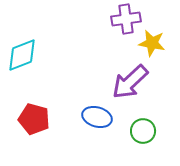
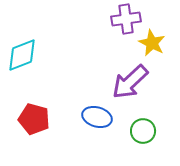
yellow star: rotated 16 degrees clockwise
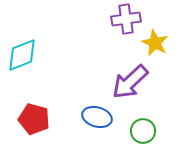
yellow star: moved 3 px right
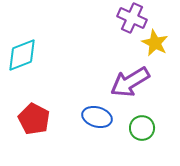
purple cross: moved 6 px right, 1 px up; rotated 32 degrees clockwise
purple arrow: rotated 12 degrees clockwise
red pentagon: rotated 12 degrees clockwise
green circle: moved 1 px left, 3 px up
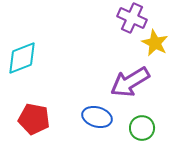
cyan diamond: moved 3 px down
red pentagon: rotated 16 degrees counterclockwise
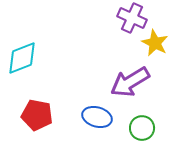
red pentagon: moved 3 px right, 4 px up
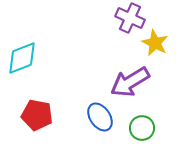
purple cross: moved 2 px left
blue ellipse: moved 3 px right; rotated 40 degrees clockwise
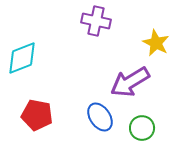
purple cross: moved 34 px left, 3 px down; rotated 12 degrees counterclockwise
yellow star: moved 1 px right
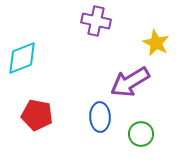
blue ellipse: rotated 32 degrees clockwise
green circle: moved 1 px left, 6 px down
